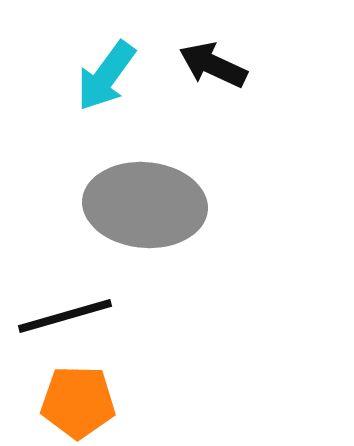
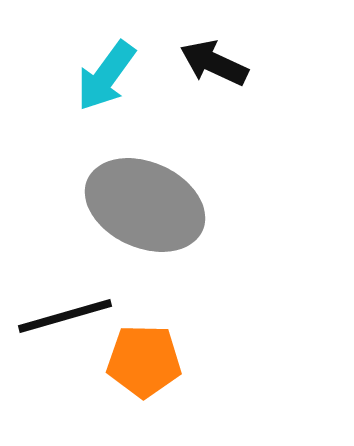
black arrow: moved 1 px right, 2 px up
gray ellipse: rotated 19 degrees clockwise
orange pentagon: moved 66 px right, 41 px up
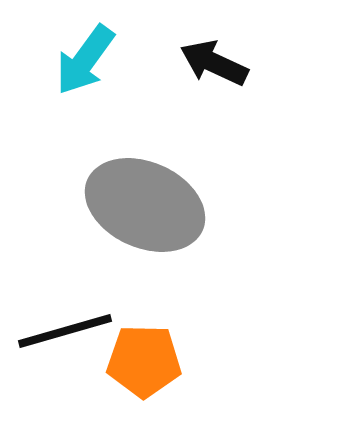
cyan arrow: moved 21 px left, 16 px up
black line: moved 15 px down
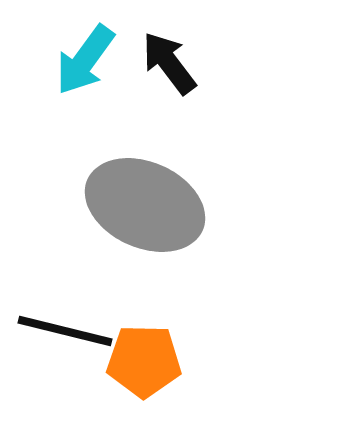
black arrow: moved 45 px left; rotated 28 degrees clockwise
black line: rotated 30 degrees clockwise
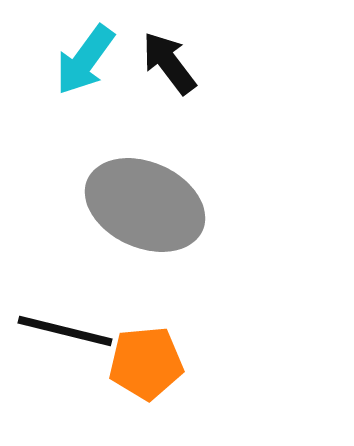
orange pentagon: moved 2 px right, 2 px down; rotated 6 degrees counterclockwise
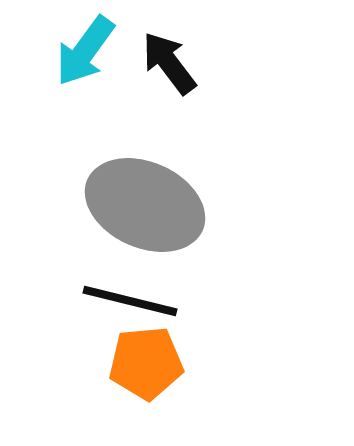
cyan arrow: moved 9 px up
black line: moved 65 px right, 30 px up
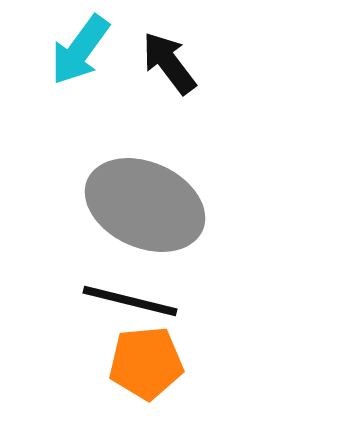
cyan arrow: moved 5 px left, 1 px up
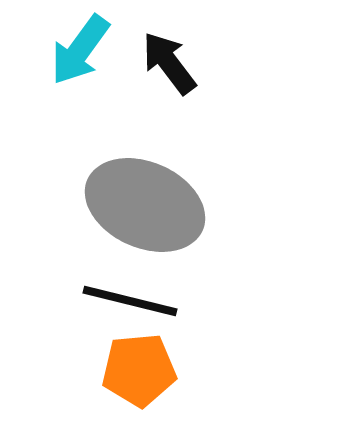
orange pentagon: moved 7 px left, 7 px down
